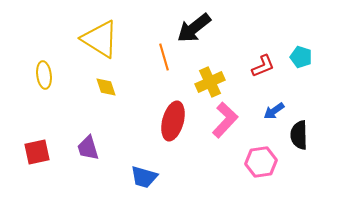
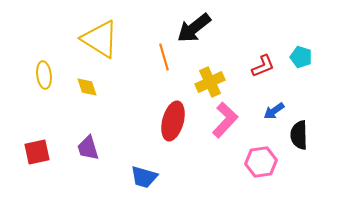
yellow diamond: moved 19 px left
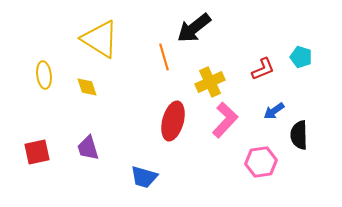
red L-shape: moved 3 px down
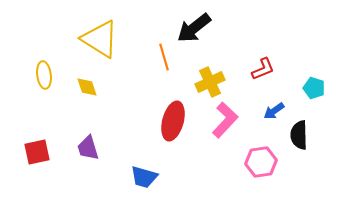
cyan pentagon: moved 13 px right, 31 px down
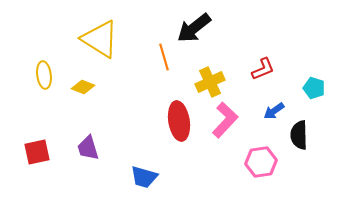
yellow diamond: moved 4 px left; rotated 50 degrees counterclockwise
red ellipse: moved 6 px right; rotated 24 degrees counterclockwise
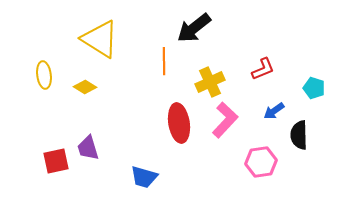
orange line: moved 4 px down; rotated 16 degrees clockwise
yellow diamond: moved 2 px right; rotated 10 degrees clockwise
red ellipse: moved 2 px down
red square: moved 19 px right, 9 px down
